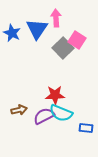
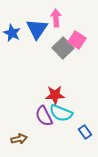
brown arrow: moved 29 px down
purple semicircle: rotated 90 degrees counterclockwise
blue rectangle: moved 1 px left, 4 px down; rotated 48 degrees clockwise
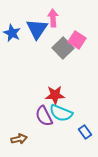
pink arrow: moved 3 px left
